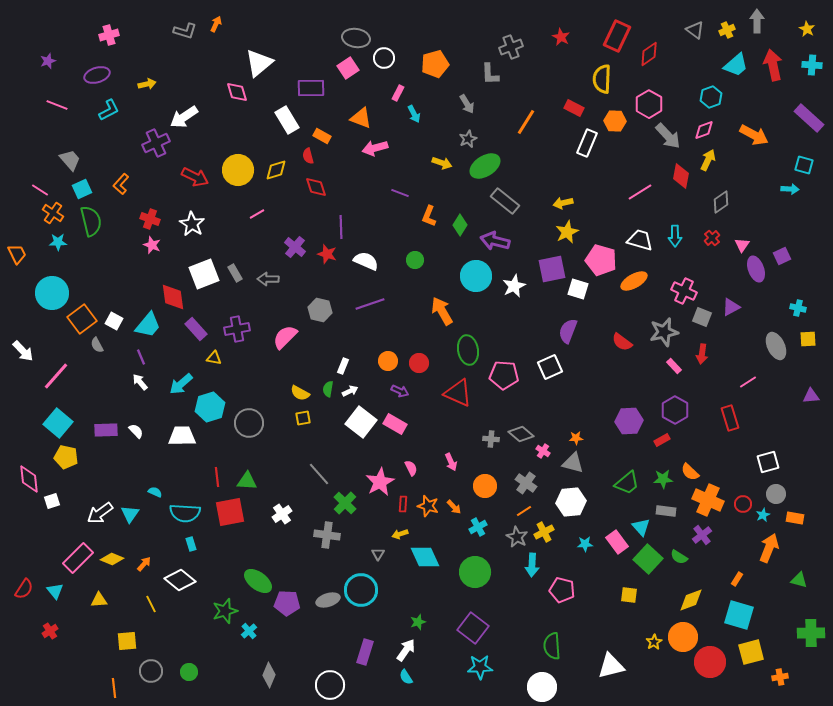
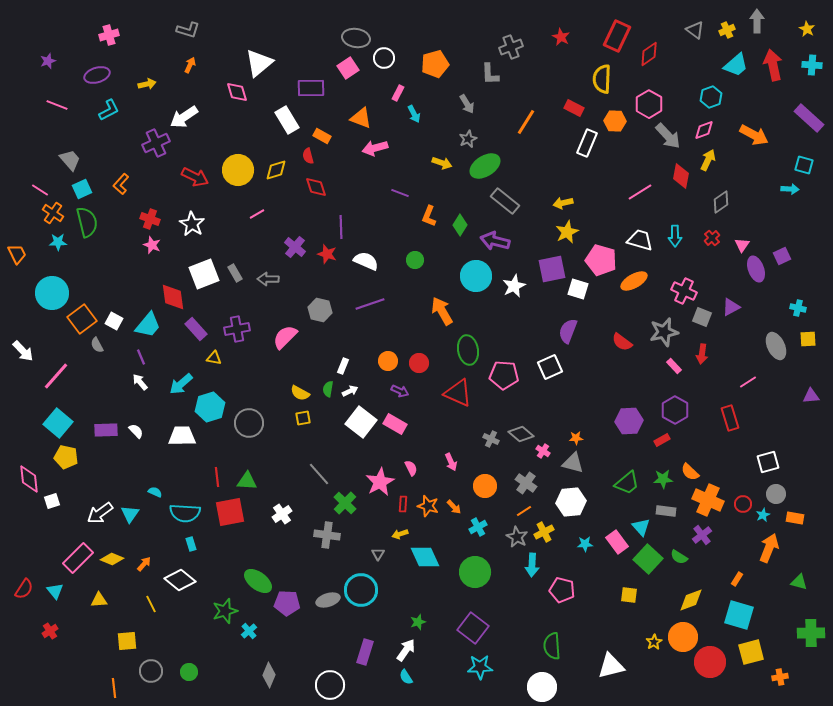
orange arrow at (216, 24): moved 26 px left, 41 px down
gray L-shape at (185, 31): moved 3 px right, 1 px up
green semicircle at (91, 221): moved 4 px left, 1 px down
gray cross at (491, 439): rotated 21 degrees clockwise
green triangle at (799, 580): moved 2 px down
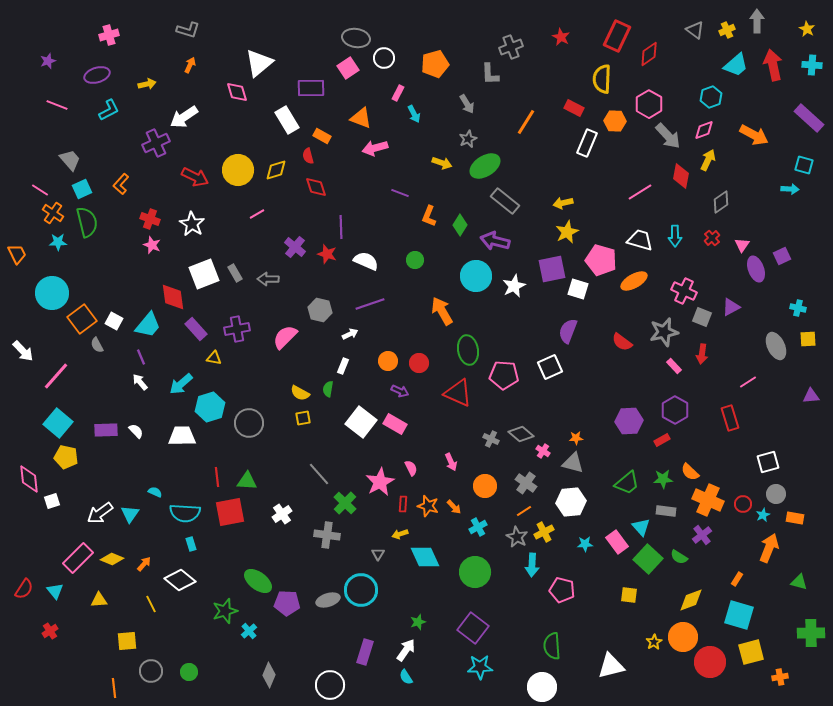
white arrow at (350, 391): moved 57 px up
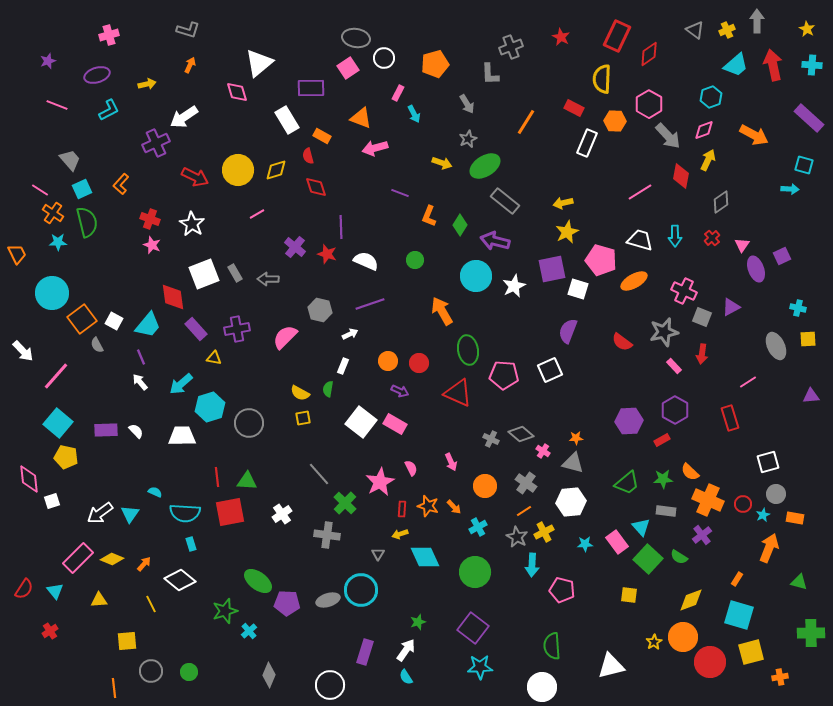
white square at (550, 367): moved 3 px down
red rectangle at (403, 504): moved 1 px left, 5 px down
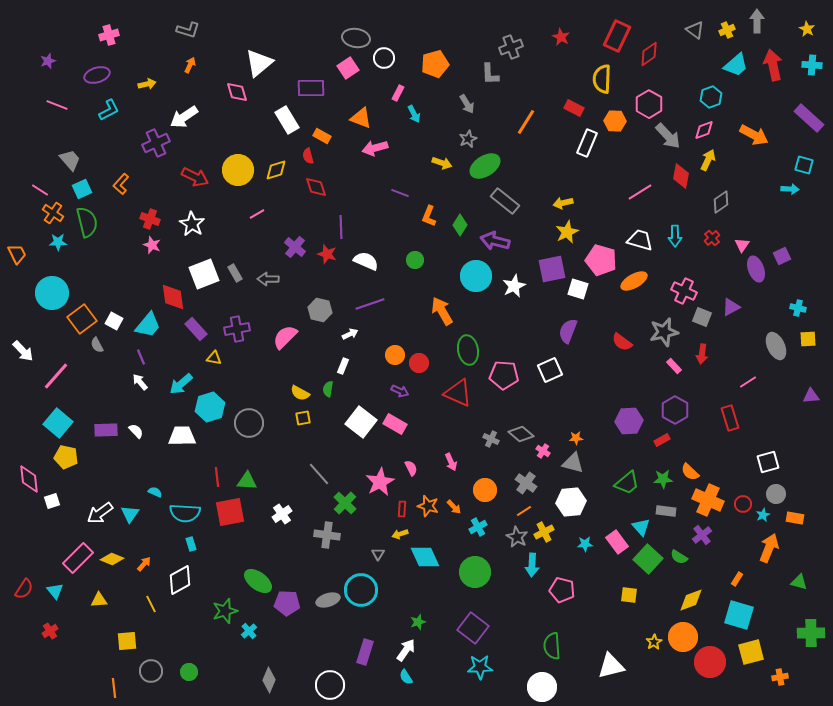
orange circle at (388, 361): moved 7 px right, 6 px up
orange circle at (485, 486): moved 4 px down
white diamond at (180, 580): rotated 68 degrees counterclockwise
gray diamond at (269, 675): moved 5 px down
